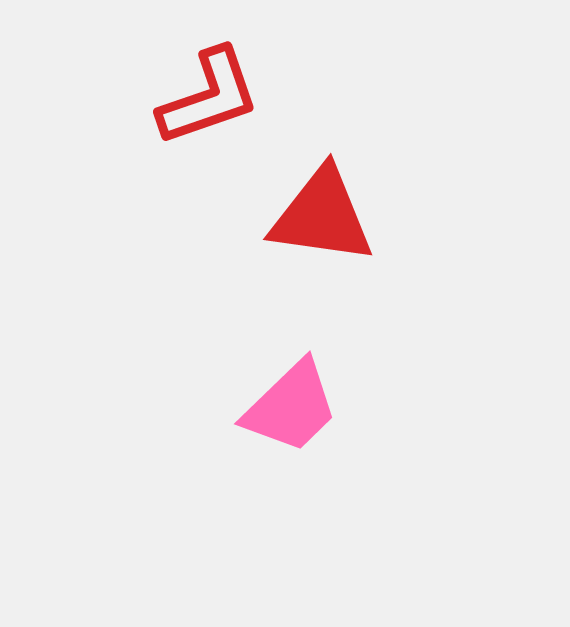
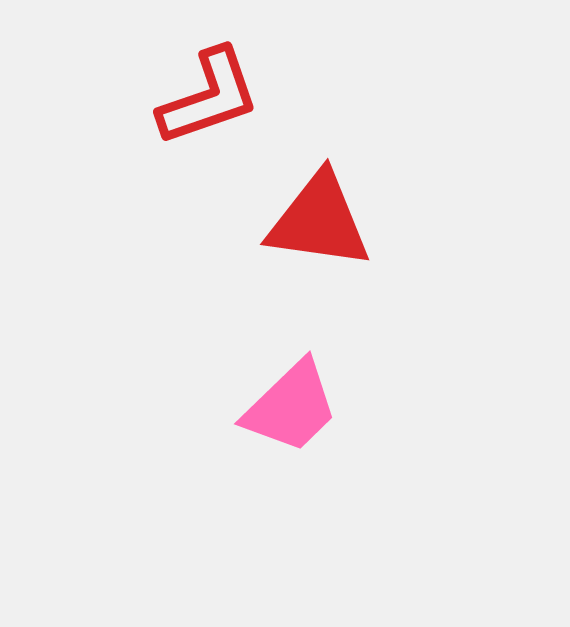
red triangle: moved 3 px left, 5 px down
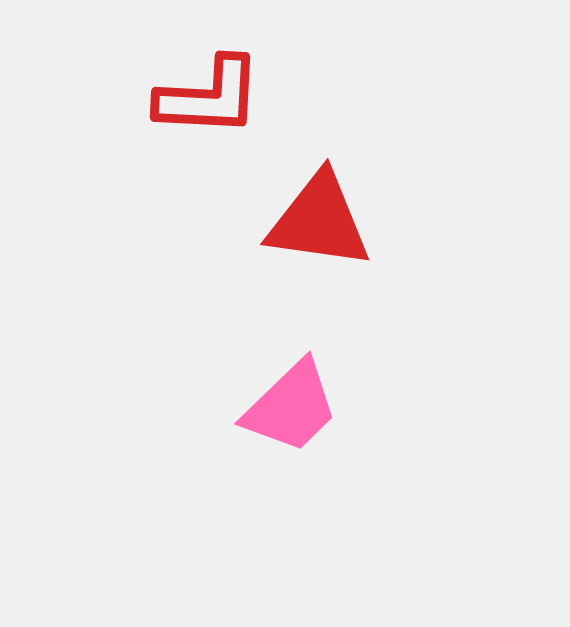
red L-shape: rotated 22 degrees clockwise
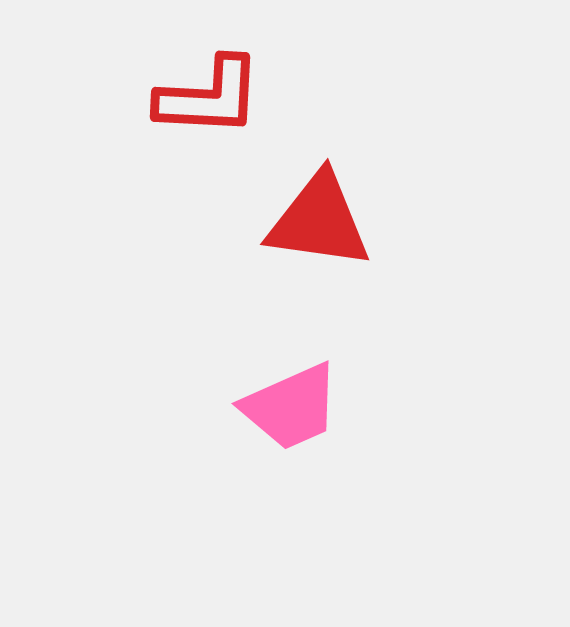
pink trapezoid: rotated 20 degrees clockwise
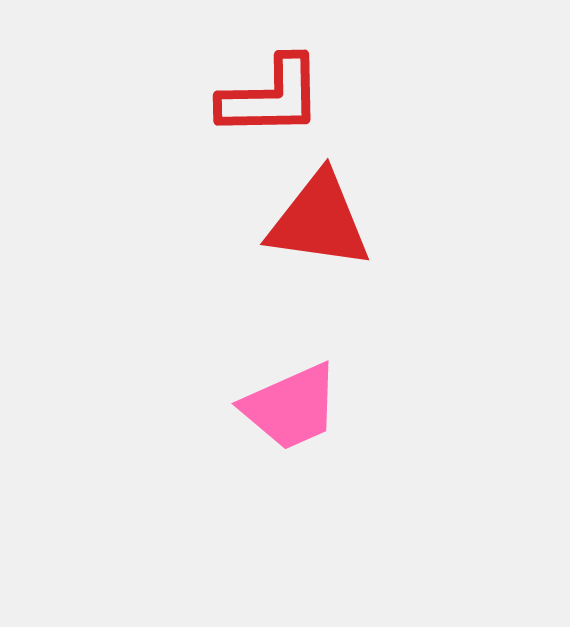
red L-shape: moved 62 px right; rotated 4 degrees counterclockwise
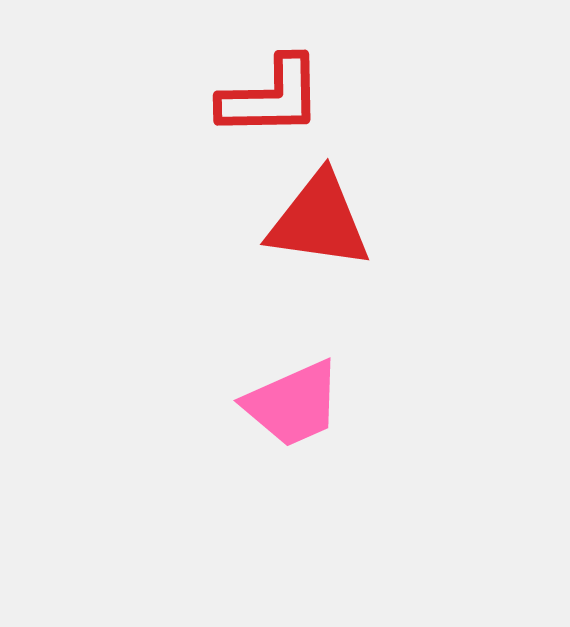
pink trapezoid: moved 2 px right, 3 px up
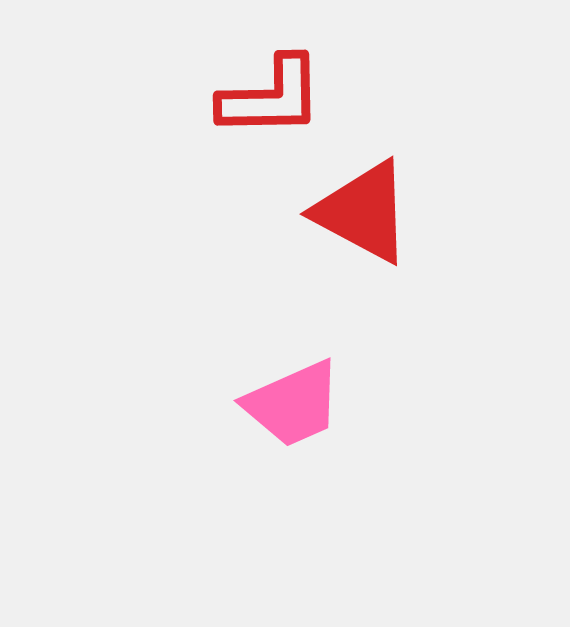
red triangle: moved 44 px right, 9 px up; rotated 20 degrees clockwise
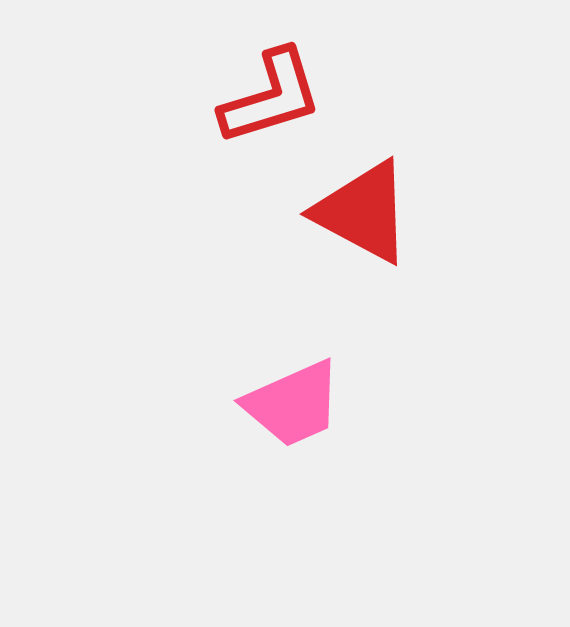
red L-shape: rotated 16 degrees counterclockwise
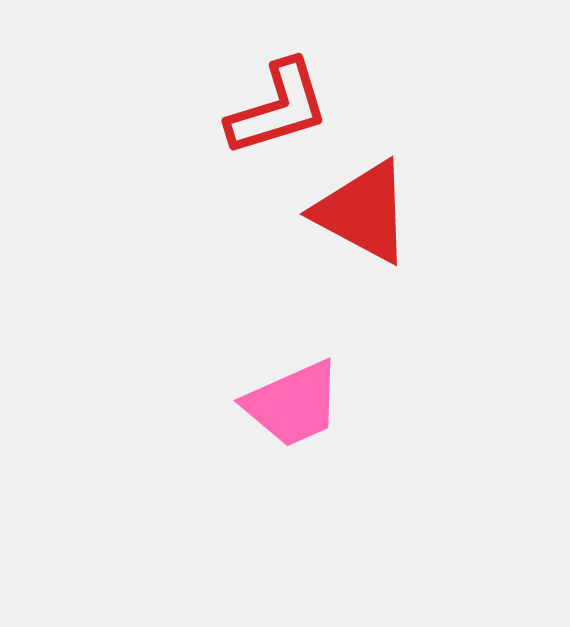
red L-shape: moved 7 px right, 11 px down
